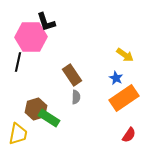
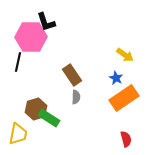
red semicircle: moved 3 px left, 4 px down; rotated 49 degrees counterclockwise
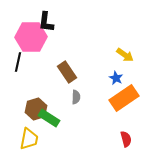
black L-shape: rotated 25 degrees clockwise
brown rectangle: moved 5 px left, 3 px up
yellow trapezoid: moved 11 px right, 5 px down
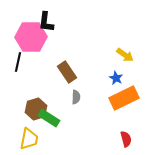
orange rectangle: rotated 8 degrees clockwise
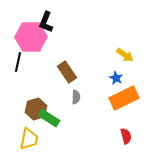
black L-shape: rotated 15 degrees clockwise
red semicircle: moved 3 px up
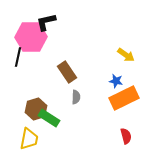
black L-shape: rotated 55 degrees clockwise
yellow arrow: moved 1 px right
black line: moved 5 px up
blue star: moved 3 px down; rotated 16 degrees counterclockwise
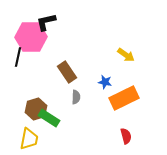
blue star: moved 11 px left, 1 px down
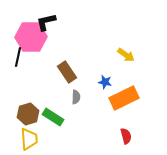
brown hexagon: moved 8 px left, 5 px down
green rectangle: moved 4 px right, 1 px up
yellow trapezoid: rotated 15 degrees counterclockwise
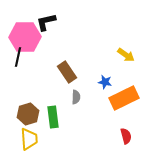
pink hexagon: moved 6 px left
green rectangle: rotated 50 degrees clockwise
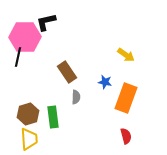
orange rectangle: moved 2 px right; rotated 44 degrees counterclockwise
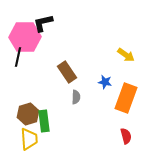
black L-shape: moved 3 px left, 1 px down
green rectangle: moved 9 px left, 4 px down
